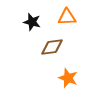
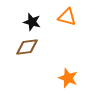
orange triangle: rotated 18 degrees clockwise
brown diamond: moved 25 px left
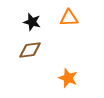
orange triangle: moved 2 px right, 1 px down; rotated 18 degrees counterclockwise
brown diamond: moved 3 px right, 3 px down
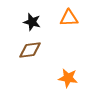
orange star: rotated 12 degrees counterclockwise
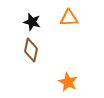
brown diamond: moved 1 px right; rotated 70 degrees counterclockwise
orange star: moved 4 px down; rotated 18 degrees clockwise
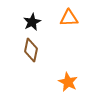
black star: rotated 30 degrees clockwise
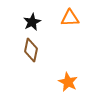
orange triangle: moved 1 px right
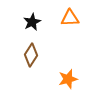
brown diamond: moved 5 px down; rotated 20 degrees clockwise
orange star: moved 3 px up; rotated 30 degrees clockwise
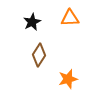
brown diamond: moved 8 px right
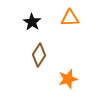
black star: rotated 12 degrees counterclockwise
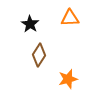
black star: moved 2 px left, 2 px down
